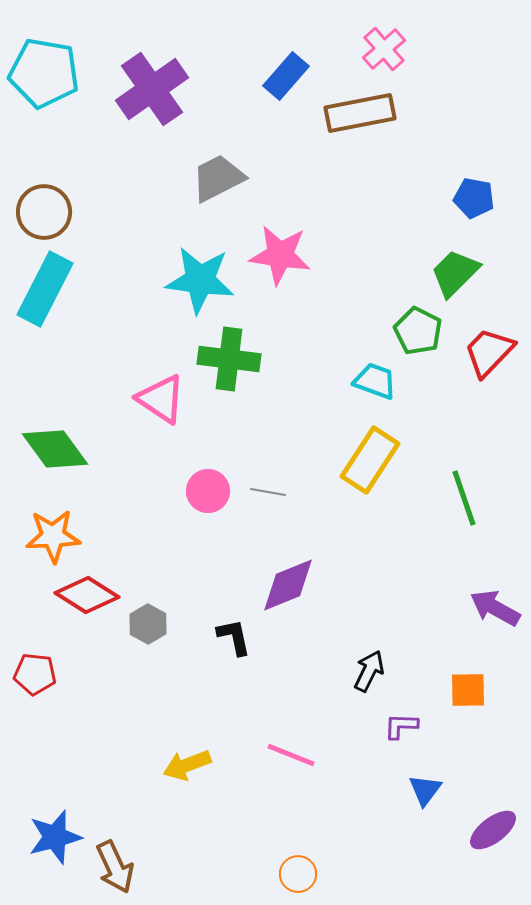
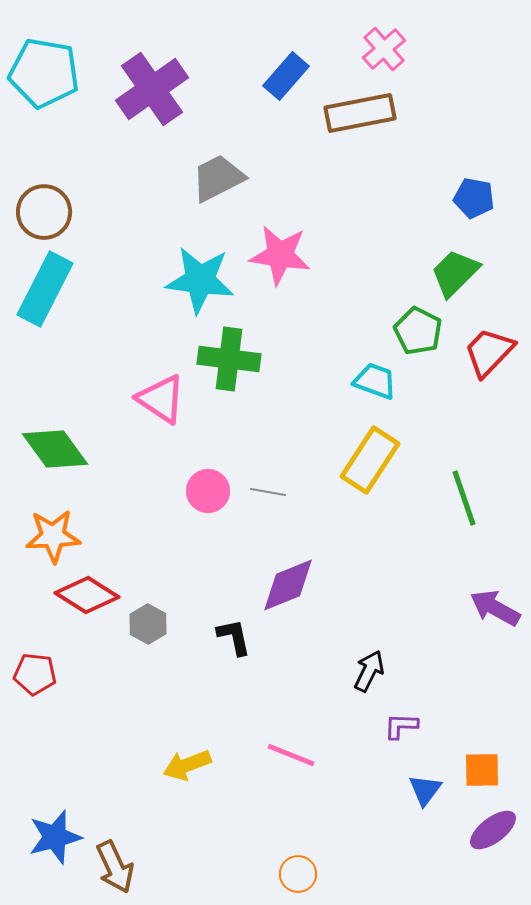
orange square: moved 14 px right, 80 px down
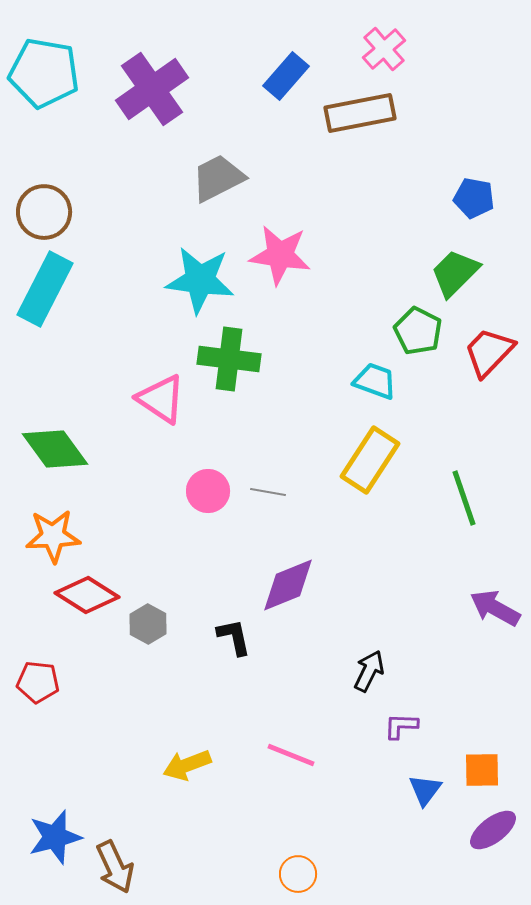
red pentagon: moved 3 px right, 8 px down
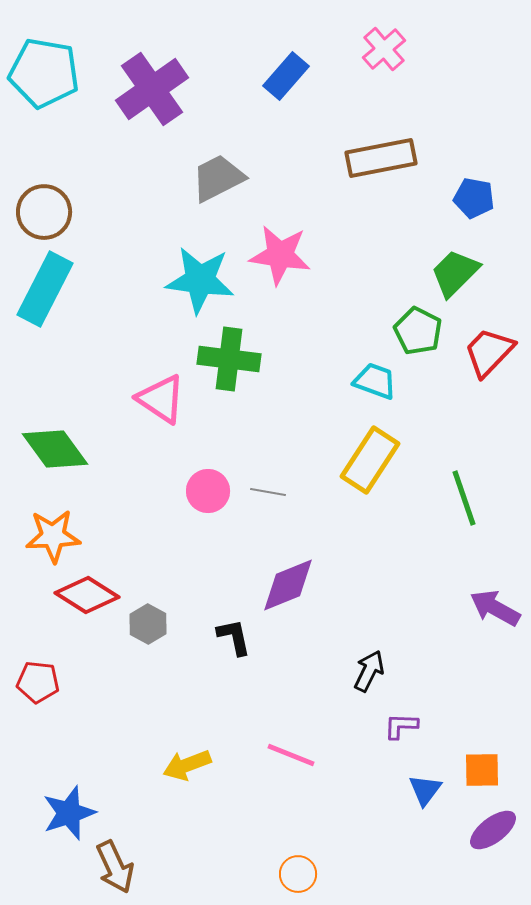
brown rectangle: moved 21 px right, 45 px down
blue star: moved 14 px right, 24 px up; rotated 4 degrees counterclockwise
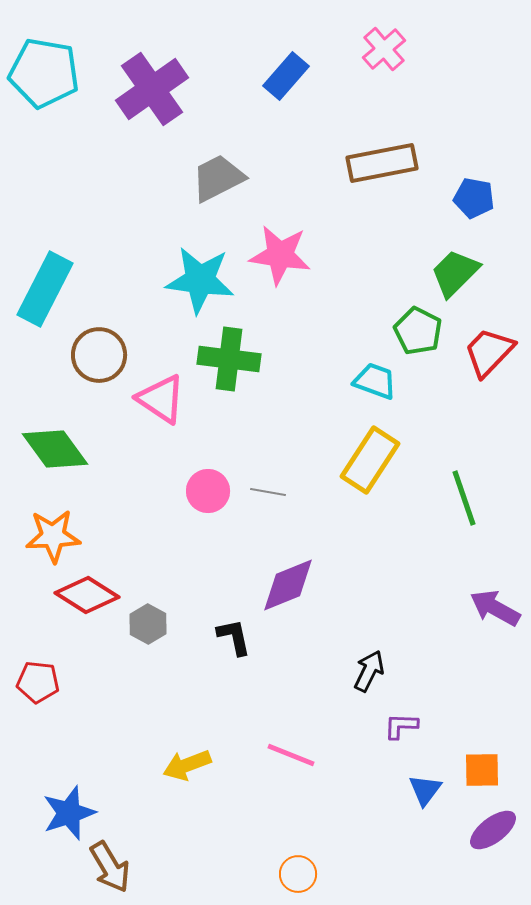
brown rectangle: moved 1 px right, 5 px down
brown circle: moved 55 px right, 143 px down
brown arrow: moved 5 px left; rotated 6 degrees counterclockwise
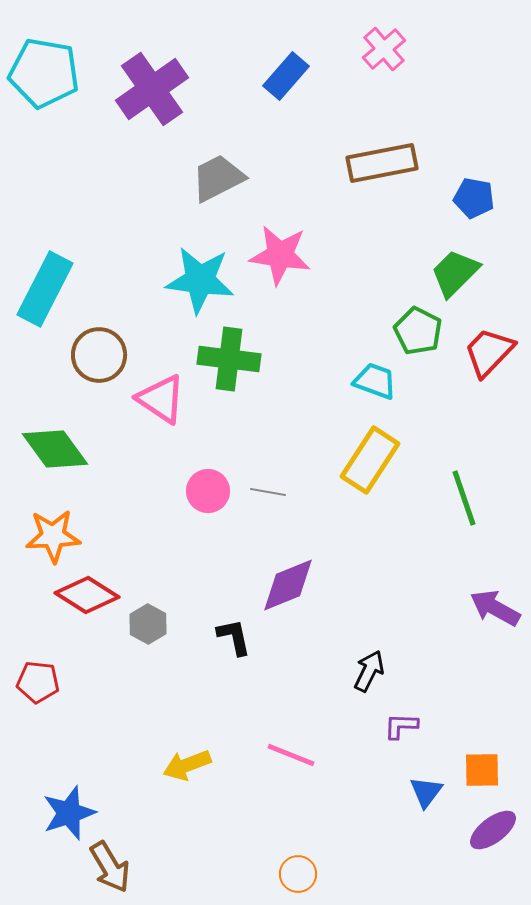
blue triangle: moved 1 px right, 2 px down
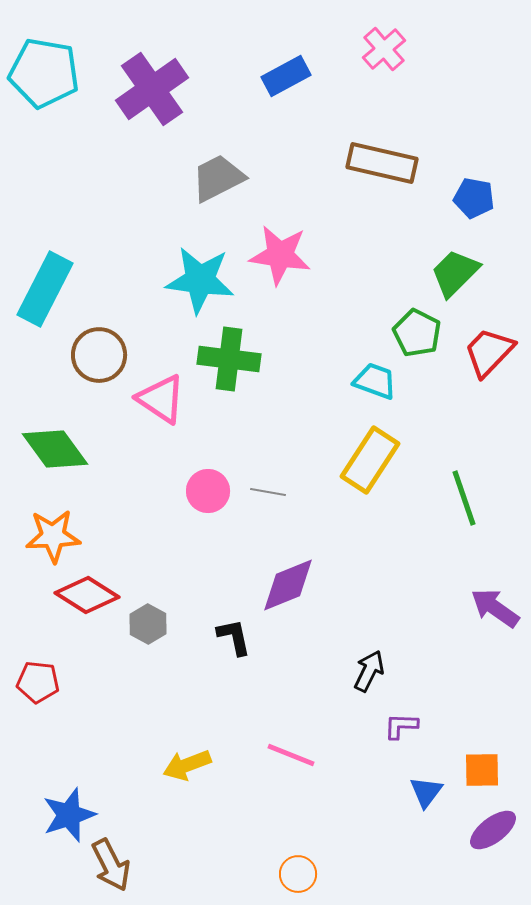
blue rectangle: rotated 21 degrees clockwise
brown rectangle: rotated 24 degrees clockwise
green pentagon: moved 1 px left, 2 px down
purple arrow: rotated 6 degrees clockwise
blue star: moved 2 px down
brown arrow: moved 1 px right, 2 px up; rotated 4 degrees clockwise
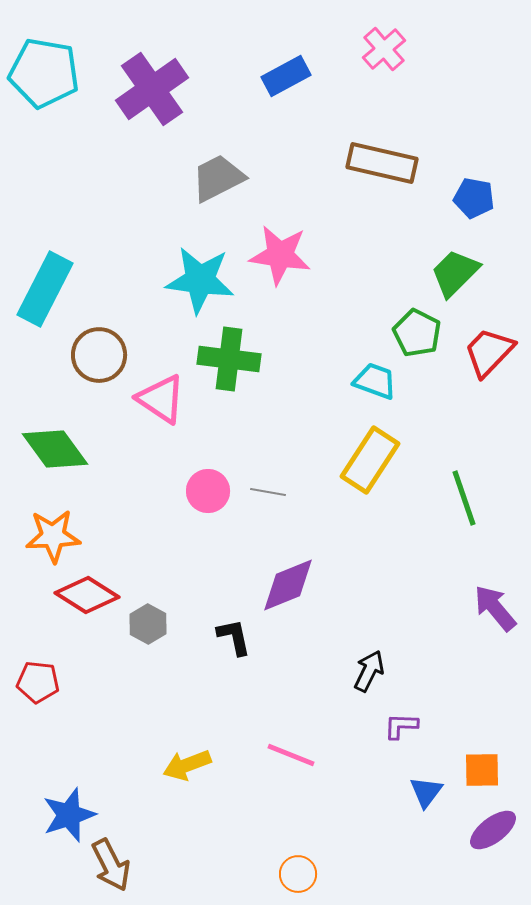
purple arrow: rotated 15 degrees clockwise
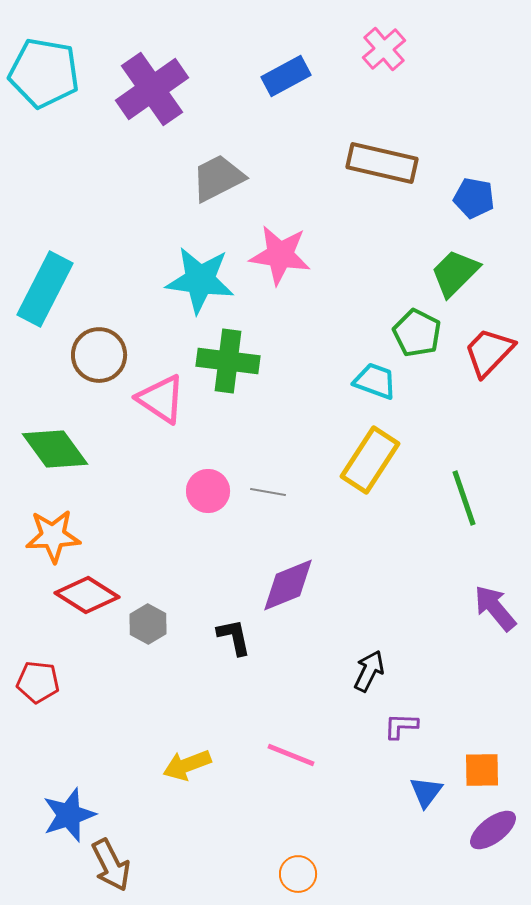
green cross: moved 1 px left, 2 px down
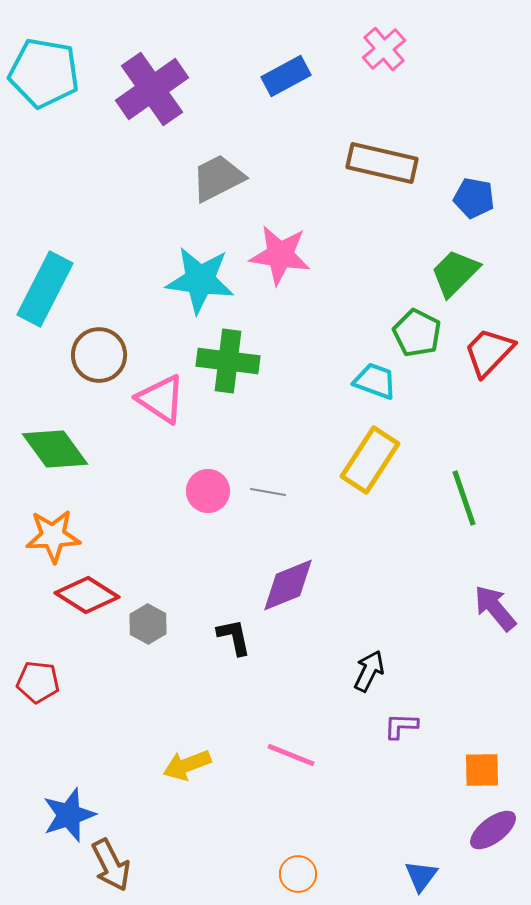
blue triangle: moved 5 px left, 84 px down
